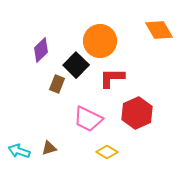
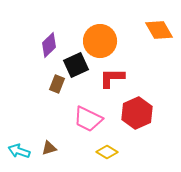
purple diamond: moved 8 px right, 5 px up
black square: rotated 20 degrees clockwise
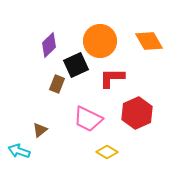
orange diamond: moved 10 px left, 11 px down
brown triangle: moved 9 px left, 18 px up; rotated 21 degrees counterclockwise
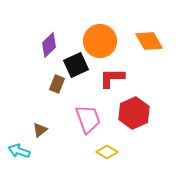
red hexagon: moved 3 px left
pink trapezoid: rotated 136 degrees counterclockwise
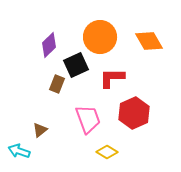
orange circle: moved 4 px up
